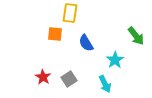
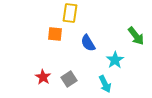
blue semicircle: moved 2 px right
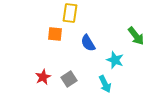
cyan star: rotated 18 degrees counterclockwise
red star: rotated 14 degrees clockwise
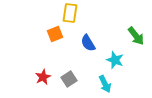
orange square: rotated 28 degrees counterclockwise
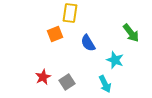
green arrow: moved 5 px left, 3 px up
gray square: moved 2 px left, 3 px down
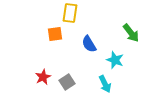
orange square: rotated 14 degrees clockwise
blue semicircle: moved 1 px right, 1 px down
